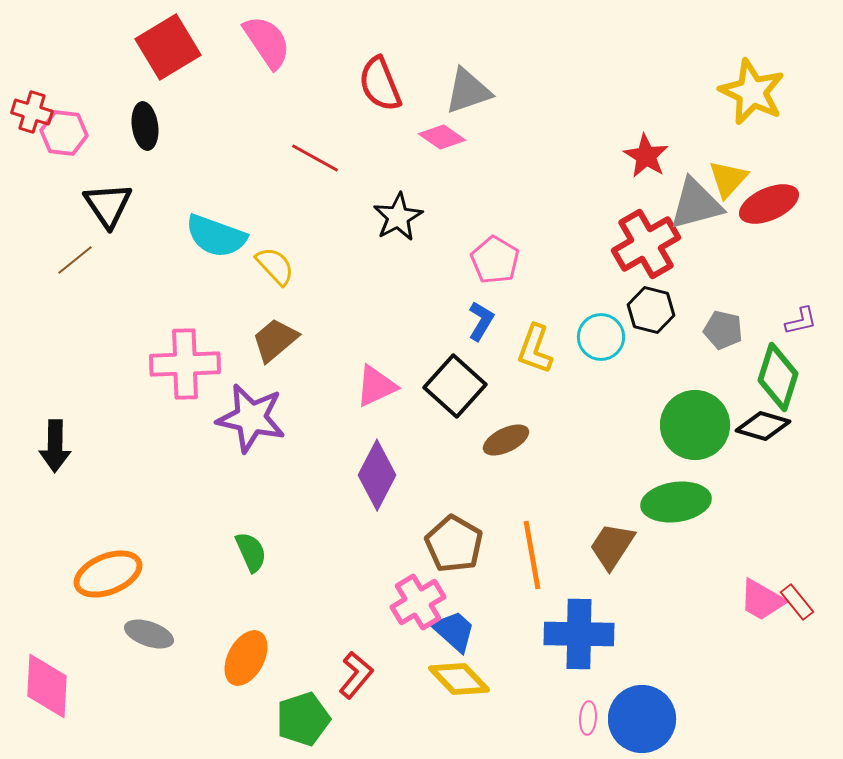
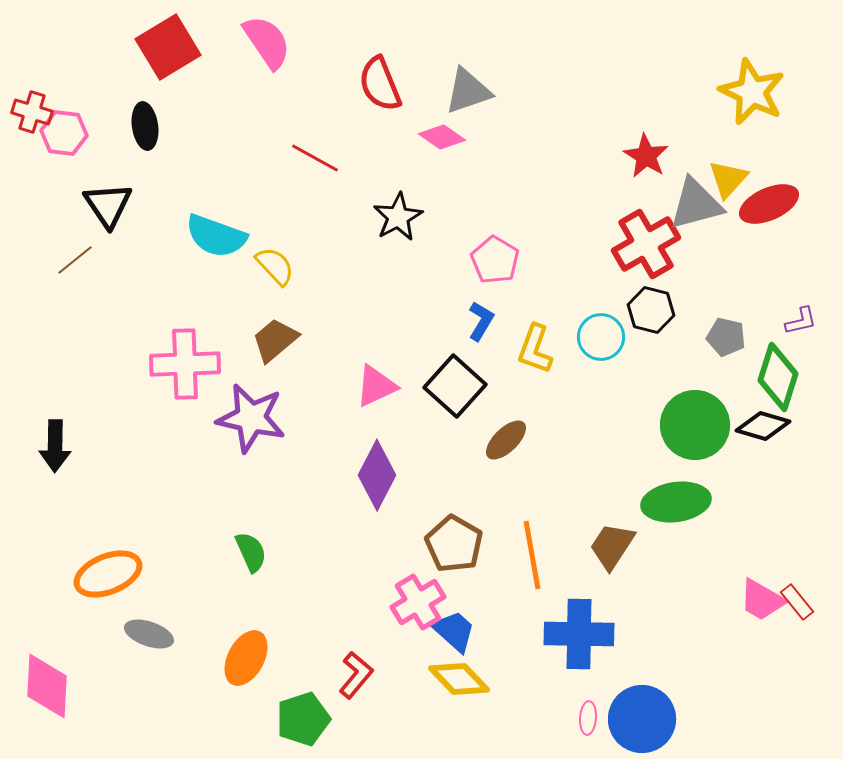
gray pentagon at (723, 330): moved 3 px right, 7 px down
brown ellipse at (506, 440): rotated 18 degrees counterclockwise
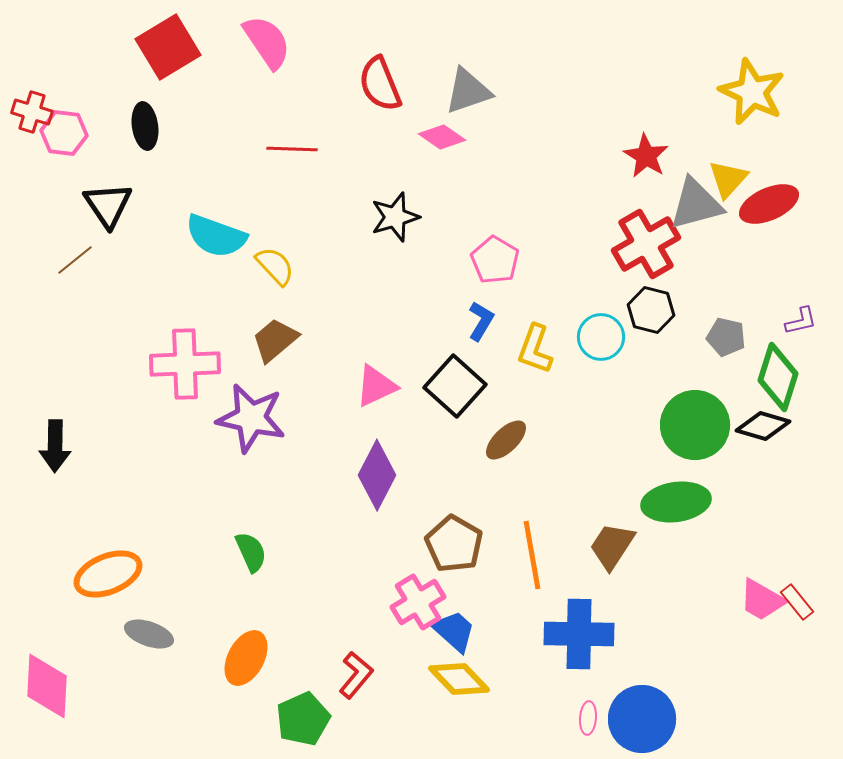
red line at (315, 158): moved 23 px left, 9 px up; rotated 27 degrees counterclockwise
black star at (398, 217): moved 3 px left; rotated 12 degrees clockwise
green pentagon at (303, 719): rotated 6 degrees counterclockwise
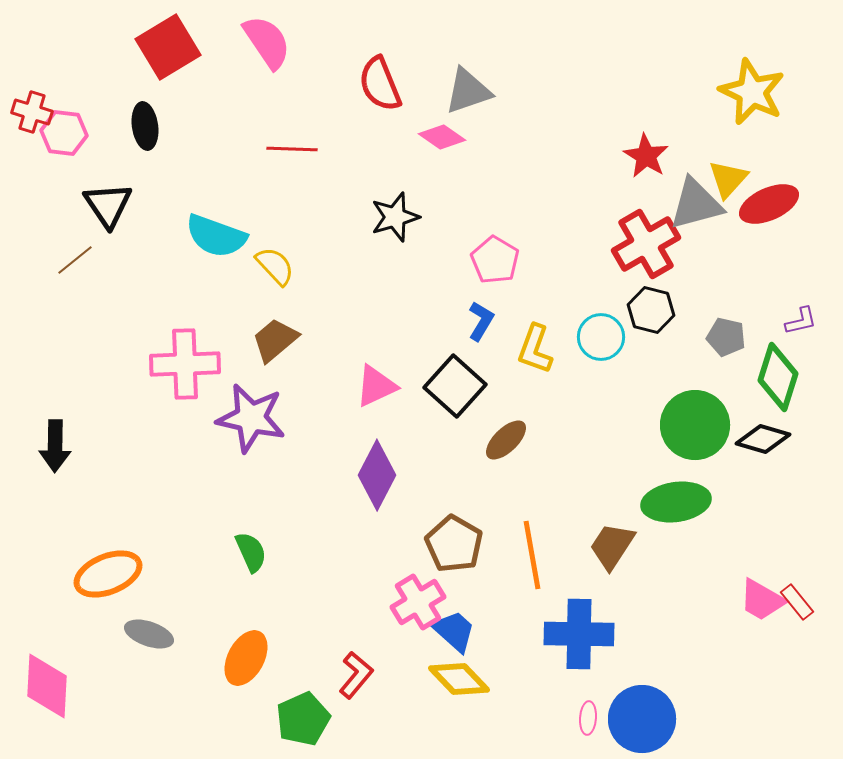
black diamond at (763, 426): moved 13 px down
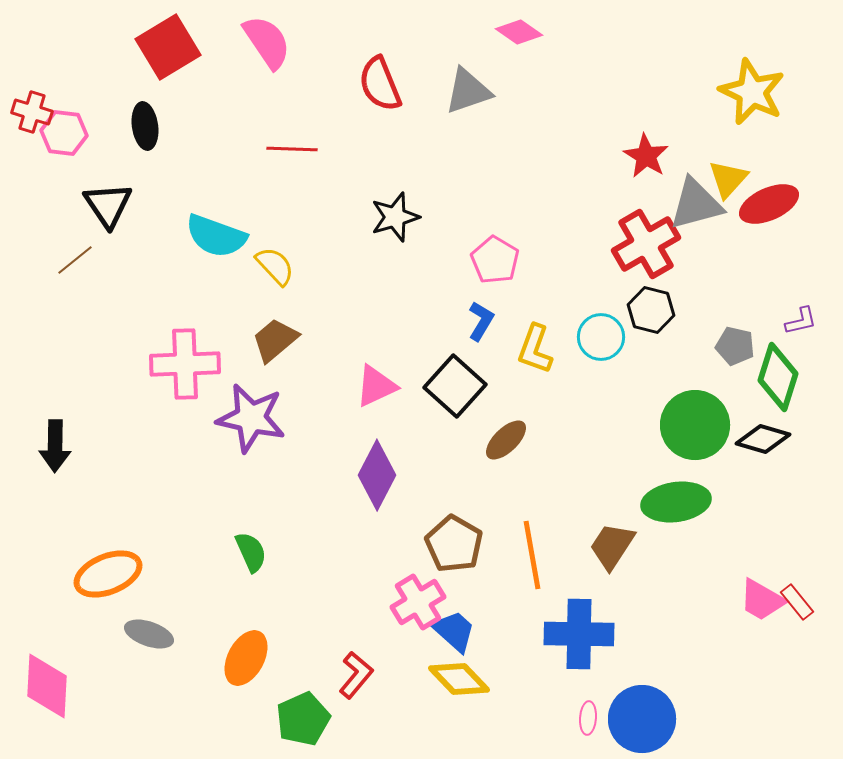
pink diamond at (442, 137): moved 77 px right, 105 px up
gray pentagon at (726, 337): moved 9 px right, 9 px down
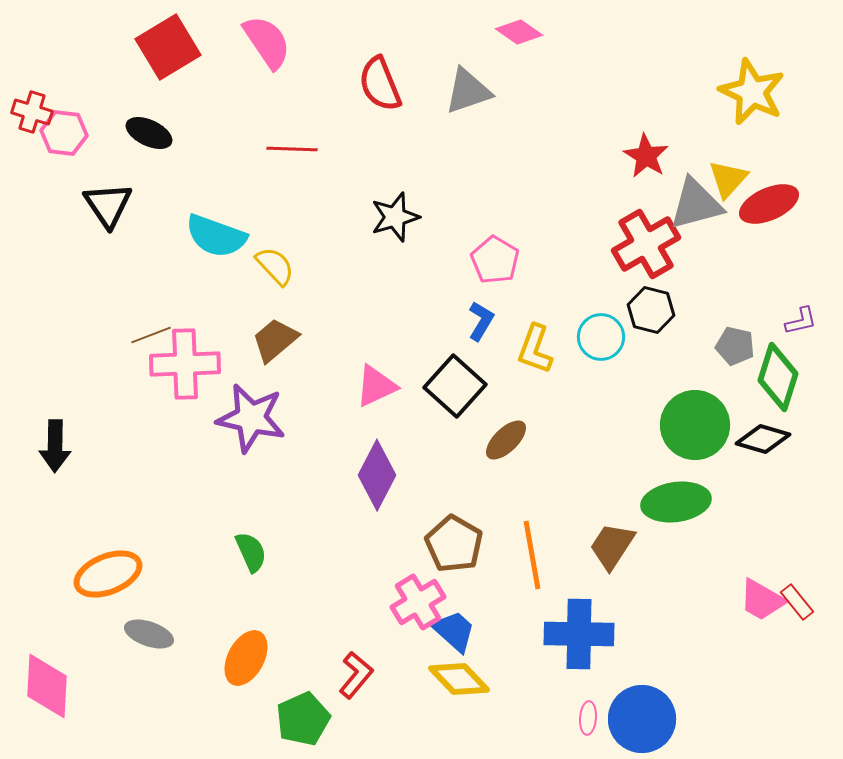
black ellipse at (145, 126): moved 4 px right, 7 px down; rotated 57 degrees counterclockwise
brown line at (75, 260): moved 76 px right, 75 px down; rotated 18 degrees clockwise
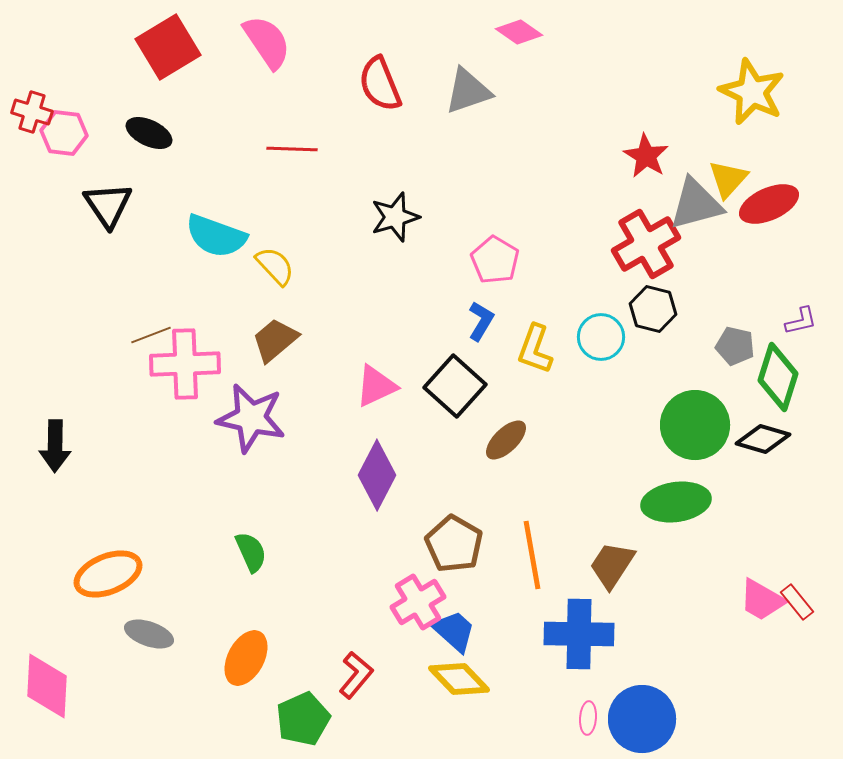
black hexagon at (651, 310): moved 2 px right, 1 px up
brown trapezoid at (612, 546): moved 19 px down
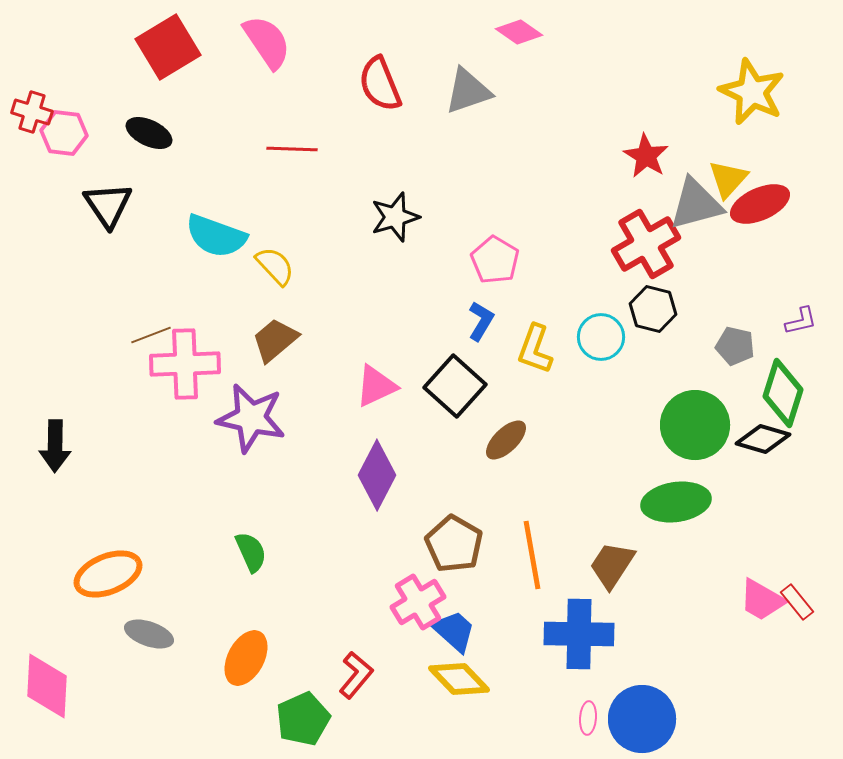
red ellipse at (769, 204): moved 9 px left
green diamond at (778, 377): moved 5 px right, 16 px down
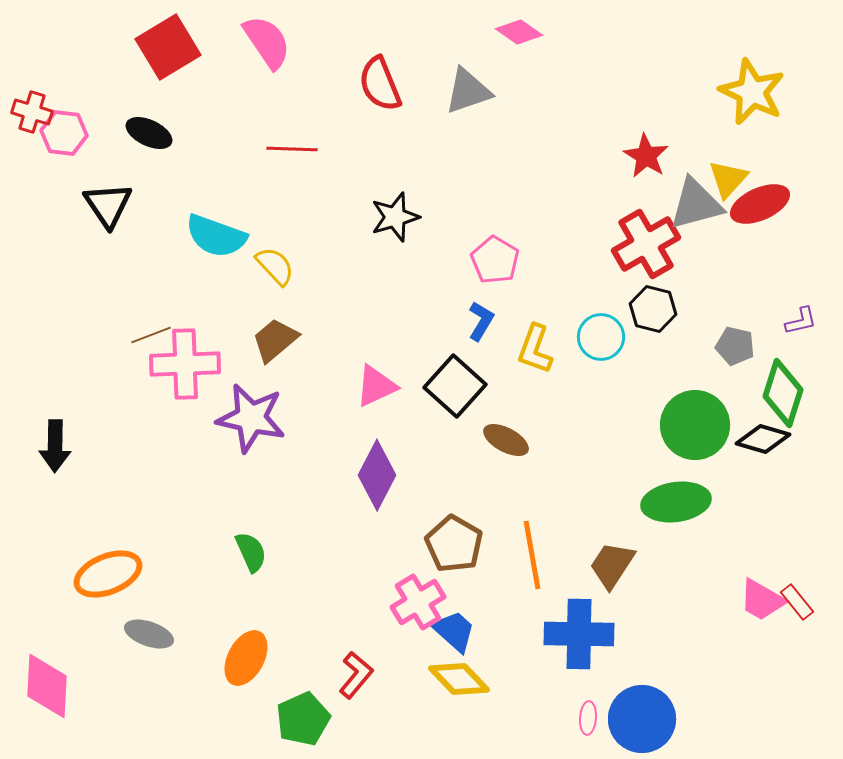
brown ellipse at (506, 440): rotated 72 degrees clockwise
